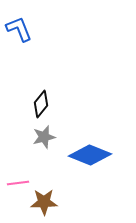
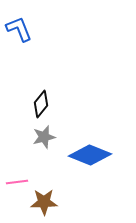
pink line: moved 1 px left, 1 px up
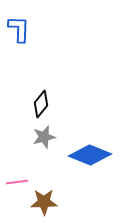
blue L-shape: rotated 24 degrees clockwise
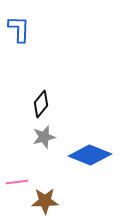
brown star: moved 1 px right, 1 px up
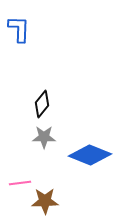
black diamond: moved 1 px right
gray star: rotated 15 degrees clockwise
pink line: moved 3 px right, 1 px down
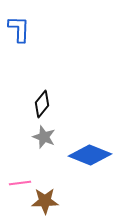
gray star: rotated 20 degrees clockwise
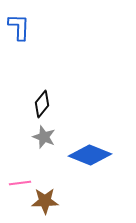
blue L-shape: moved 2 px up
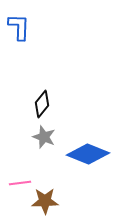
blue diamond: moved 2 px left, 1 px up
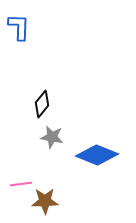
gray star: moved 8 px right; rotated 10 degrees counterclockwise
blue diamond: moved 9 px right, 1 px down
pink line: moved 1 px right, 1 px down
